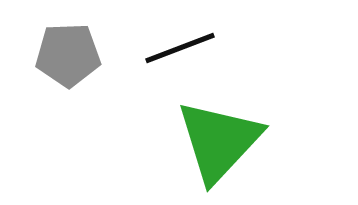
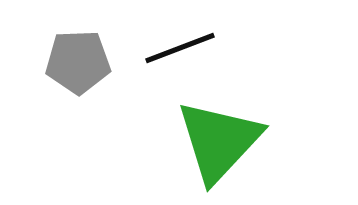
gray pentagon: moved 10 px right, 7 px down
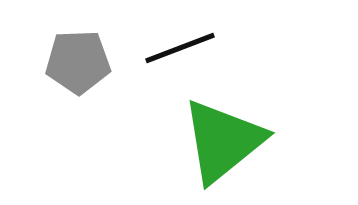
green triangle: moved 4 px right; rotated 8 degrees clockwise
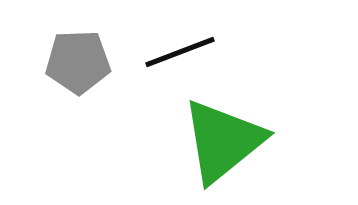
black line: moved 4 px down
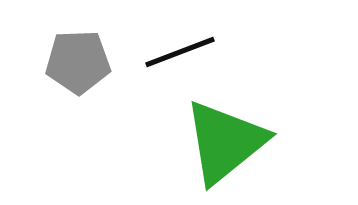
green triangle: moved 2 px right, 1 px down
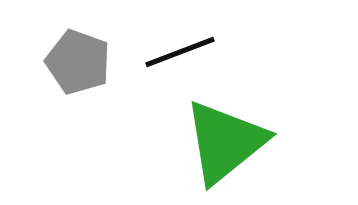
gray pentagon: rotated 22 degrees clockwise
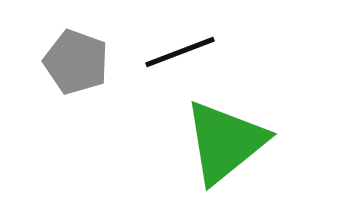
gray pentagon: moved 2 px left
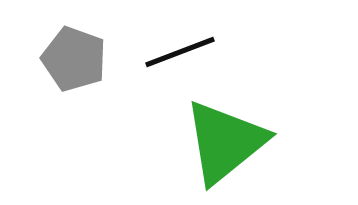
gray pentagon: moved 2 px left, 3 px up
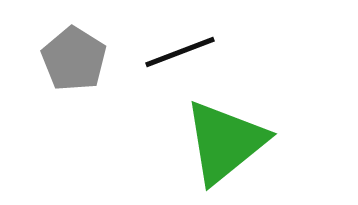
gray pentagon: rotated 12 degrees clockwise
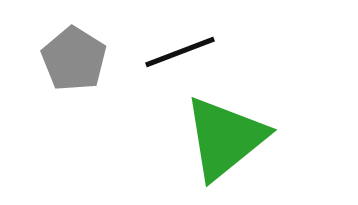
green triangle: moved 4 px up
